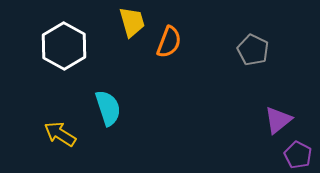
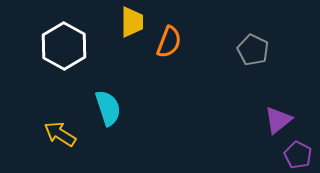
yellow trapezoid: rotated 16 degrees clockwise
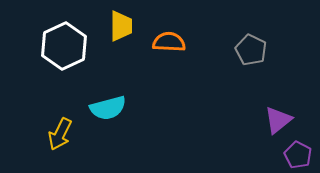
yellow trapezoid: moved 11 px left, 4 px down
orange semicircle: rotated 108 degrees counterclockwise
white hexagon: rotated 6 degrees clockwise
gray pentagon: moved 2 px left
cyan semicircle: rotated 93 degrees clockwise
yellow arrow: rotated 96 degrees counterclockwise
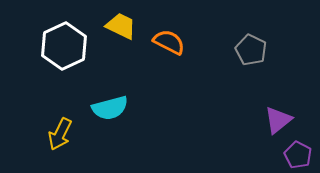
yellow trapezoid: rotated 64 degrees counterclockwise
orange semicircle: rotated 24 degrees clockwise
cyan semicircle: moved 2 px right
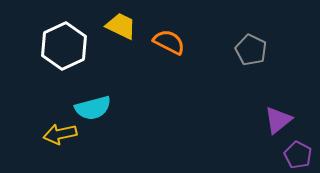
cyan semicircle: moved 17 px left
yellow arrow: rotated 52 degrees clockwise
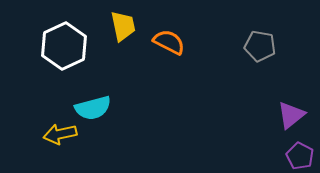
yellow trapezoid: moved 2 px right; rotated 52 degrees clockwise
gray pentagon: moved 9 px right, 4 px up; rotated 16 degrees counterclockwise
purple triangle: moved 13 px right, 5 px up
purple pentagon: moved 2 px right, 1 px down
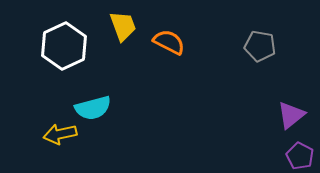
yellow trapezoid: rotated 8 degrees counterclockwise
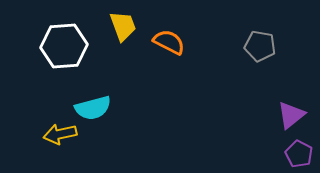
white hexagon: rotated 21 degrees clockwise
purple pentagon: moved 1 px left, 2 px up
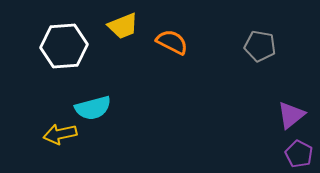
yellow trapezoid: rotated 88 degrees clockwise
orange semicircle: moved 3 px right
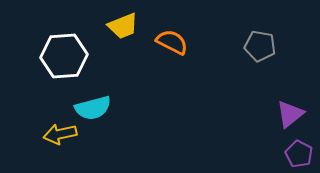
white hexagon: moved 10 px down
purple triangle: moved 1 px left, 1 px up
